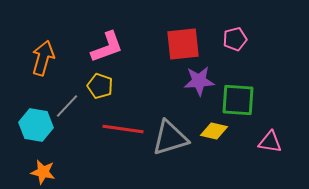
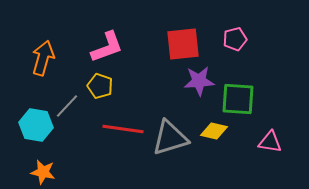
green square: moved 1 px up
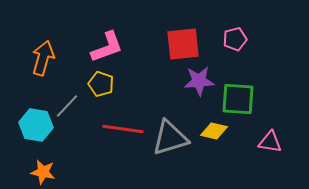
yellow pentagon: moved 1 px right, 2 px up
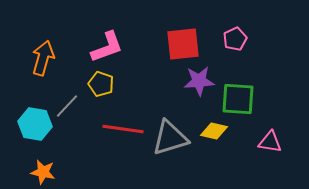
pink pentagon: rotated 10 degrees counterclockwise
cyan hexagon: moved 1 px left, 1 px up
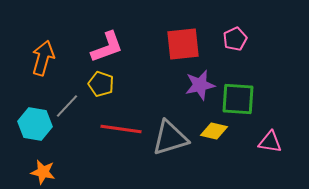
purple star: moved 1 px right, 4 px down; rotated 8 degrees counterclockwise
red line: moved 2 px left
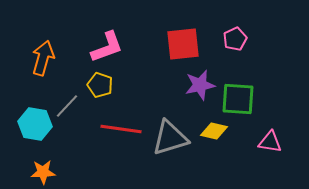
yellow pentagon: moved 1 px left, 1 px down
orange star: rotated 15 degrees counterclockwise
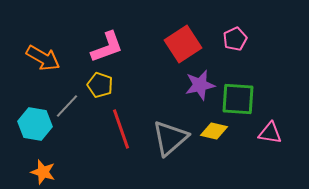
red square: rotated 27 degrees counterclockwise
orange arrow: rotated 104 degrees clockwise
red line: rotated 63 degrees clockwise
gray triangle: rotated 24 degrees counterclockwise
pink triangle: moved 9 px up
orange star: rotated 20 degrees clockwise
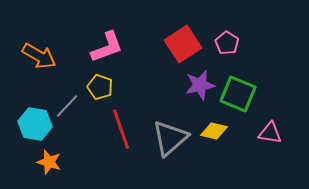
pink pentagon: moved 8 px left, 4 px down; rotated 15 degrees counterclockwise
orange arrow: moved 4 px left, 2 px up
yellow pentagon: moved 2 px down
green square: moved 5 px up; rotated 18 degrees clockwise
orange star: moved 6 px right, 10 px up
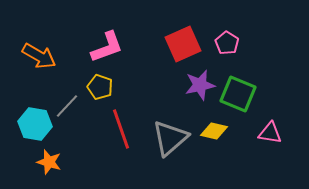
red square: rotated 9 degrees clockwise
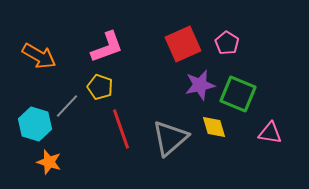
cyan hexagon: rotated 8 degrees clockwise
yellow diamond: moved 4 px up; rotated 60 degrees clockwise
